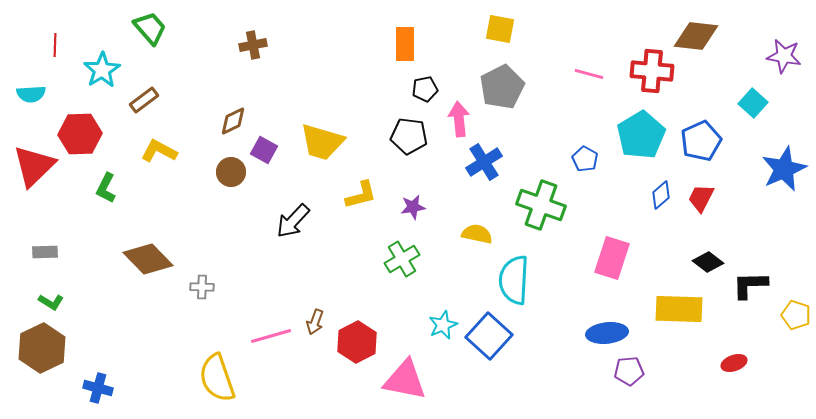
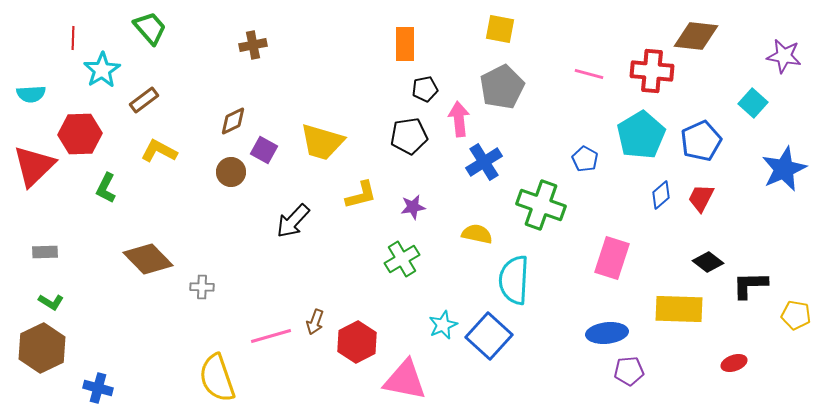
red line at (55, 45): moved 18 px right, 7 px up
black pentagon at (409, 136): rotated 15 degrees counterclockwise
yellow pentagon at (796, 315): rotated 8 degrees counterclockwise
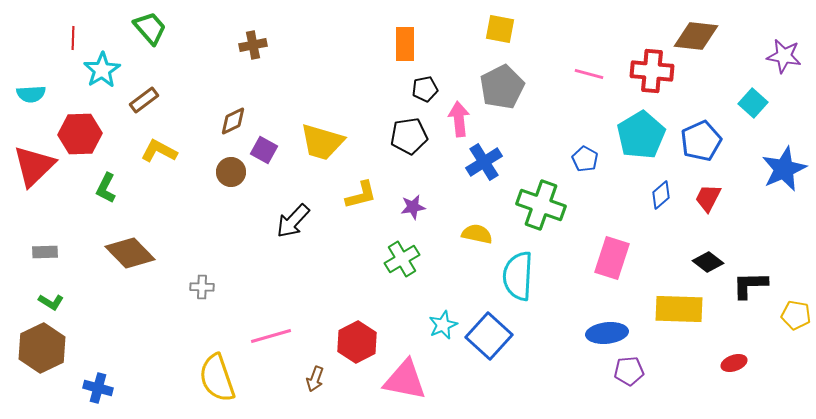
red trapezoid at (701, 198): moved 7 px right
brown diamond at (148, 259): moved 18 px left, 6 px up
cyan semicircle at (514, 280): moved 4 px right, 4 px up
brown arrow at (315, 322): moved 57 px down
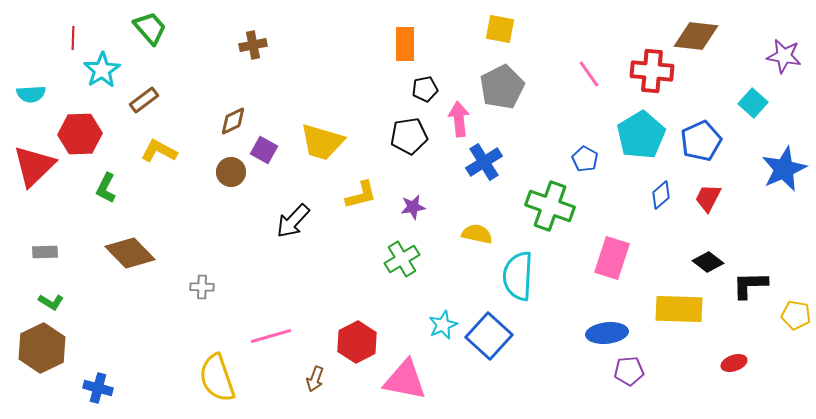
pink line at (589, 74): rotated 40 degrees clockwise
green cross at (541, 205): moved 9 px right, 1 px down
